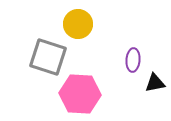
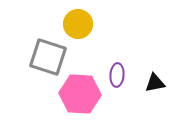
purple ellipse: moved 16 px left, 15 px down
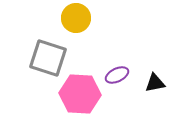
yellow circle: moved 2 px left, 6 px up
gray square: moved 1 px down
purple ellipse: rotated 60 degrees clockwise
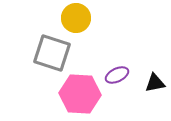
gray square: moved 4 px right, 5 px up
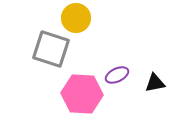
gray square: moved 1 px left, 4 px up
pink hexagon: moved 2 px right
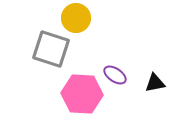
purple ellipse: moved 2 px left; rotated 60 degrees clockwise
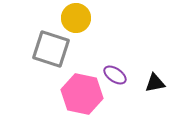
pink hexagon: rotated 9 degrees clockwise
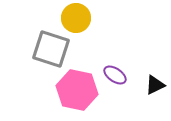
black triangle: moved 2 px down; rotated 15 degrees counterclockwise
pink hexagon: moved 5 px left, 4 px up
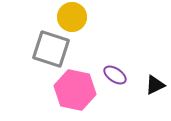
yellow circle: moved 4 px left, 1 px up
pink hexagon: moved 2 px left
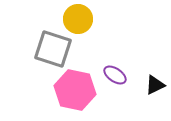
yellow circle: moved 6 px right, 2 px down
gray square: moved 2 px right
